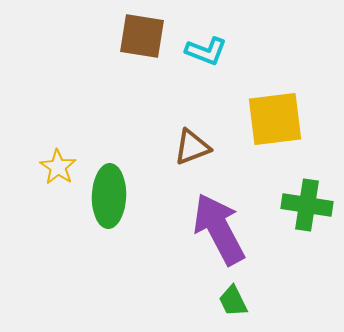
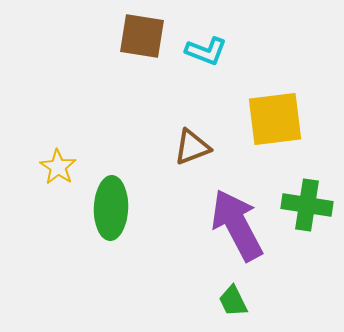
green ellipse: moved 2 px right, 12 px down
purple arrow: moved 18 px right, 4 px up
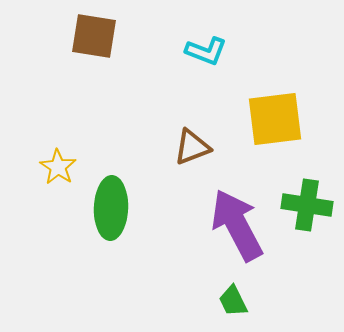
brown square: moved 48 px left
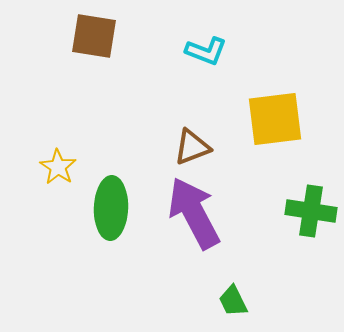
green cross: moved 4 px right, 6 px down
purple arrow: moved 43 px left, 12 px up
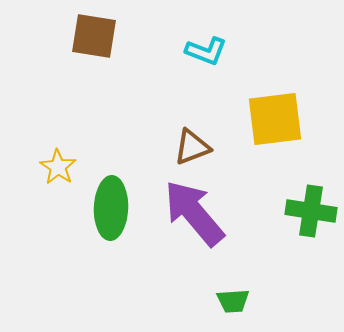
purple arrow: rotated 12 degrees counterclockwise
green trapezoid: rotated 68 degrees counterclockwise
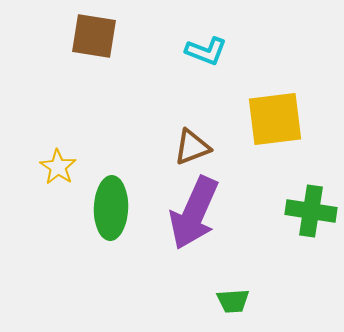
purple arrow: rotated 116 degrees counterclockwise
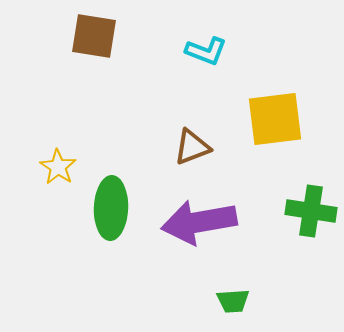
purple arrow: moved 5 px right, 9 px down; rotated 56 degrees clockwise
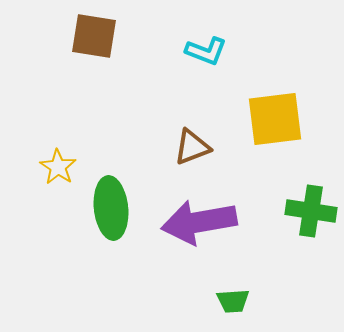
green ellipse: rotated 8 degrees counterclockwise
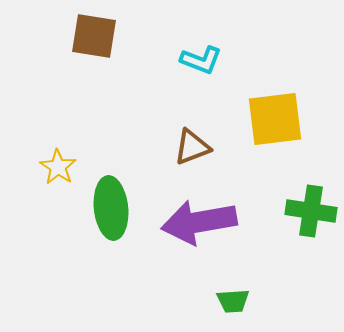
cyan L-shape: moved 5 px left, 9 px down
